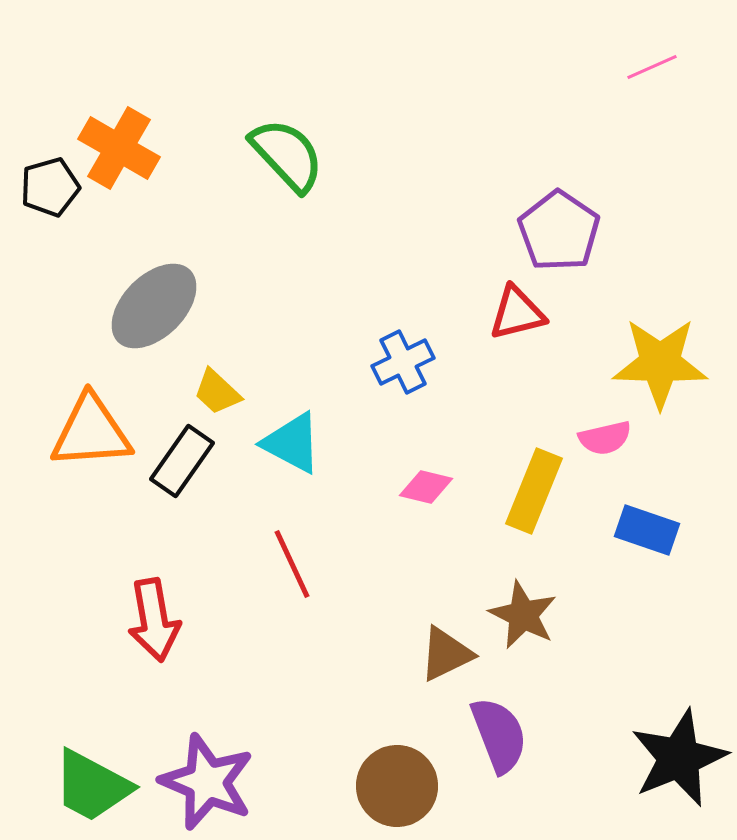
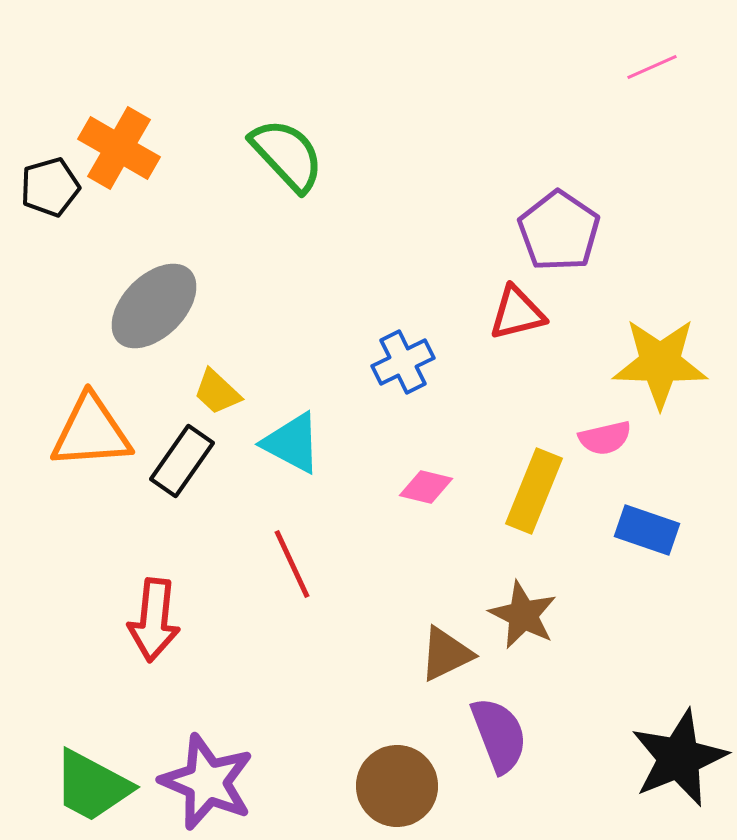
red arrow: rotated 16 degrees clockwise
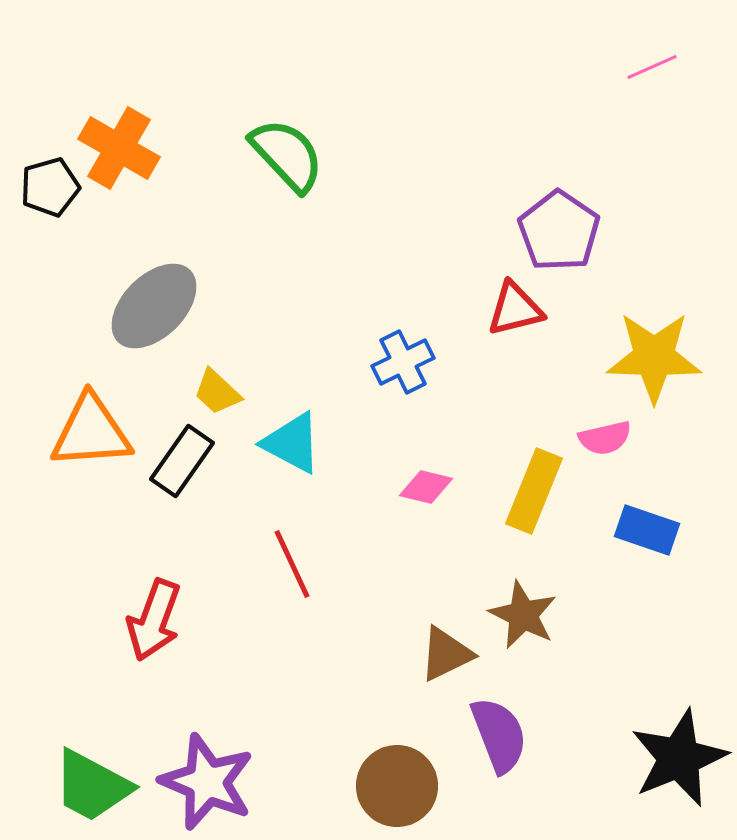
red triangle: moved 2 px left, 4 px up
yellow star: moved 6 px left, 6 px up
red arrow: rotated 14 degrees clockwise
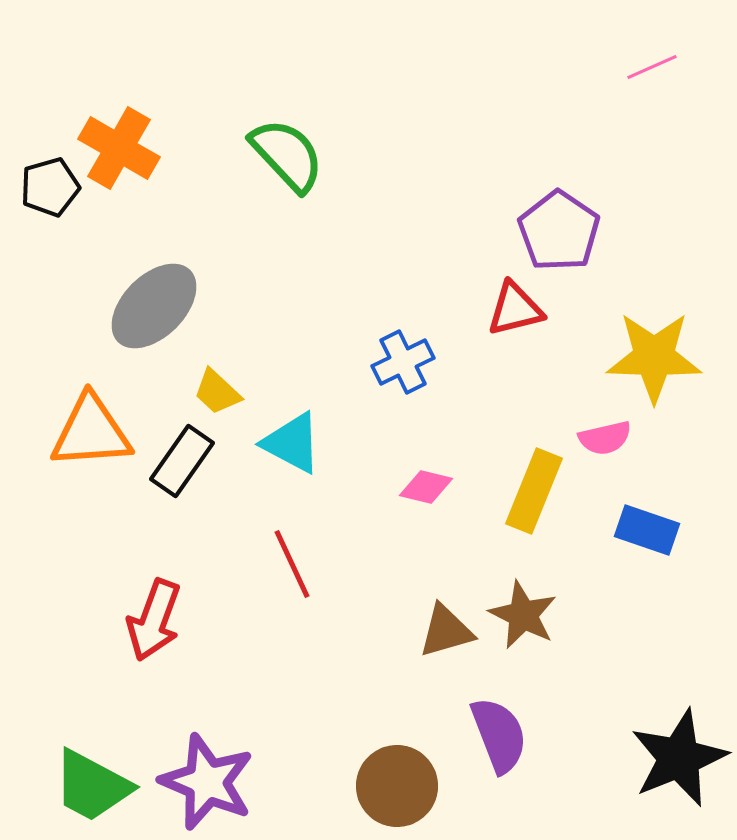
brown triangle: moved 23 px up; rotated 10 degrees clockwise
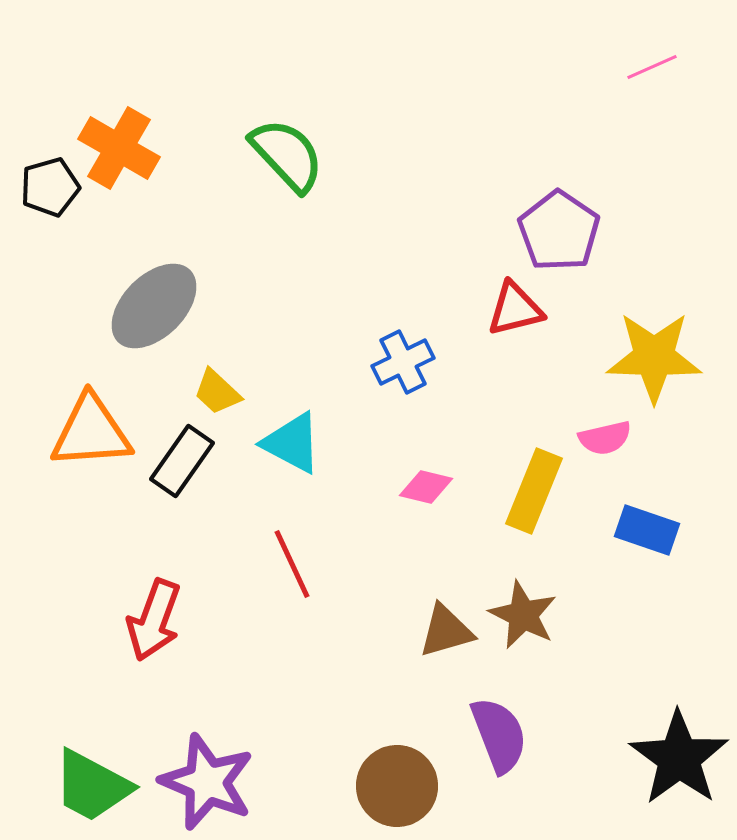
black star: rotated 14 degrees counterclockwise
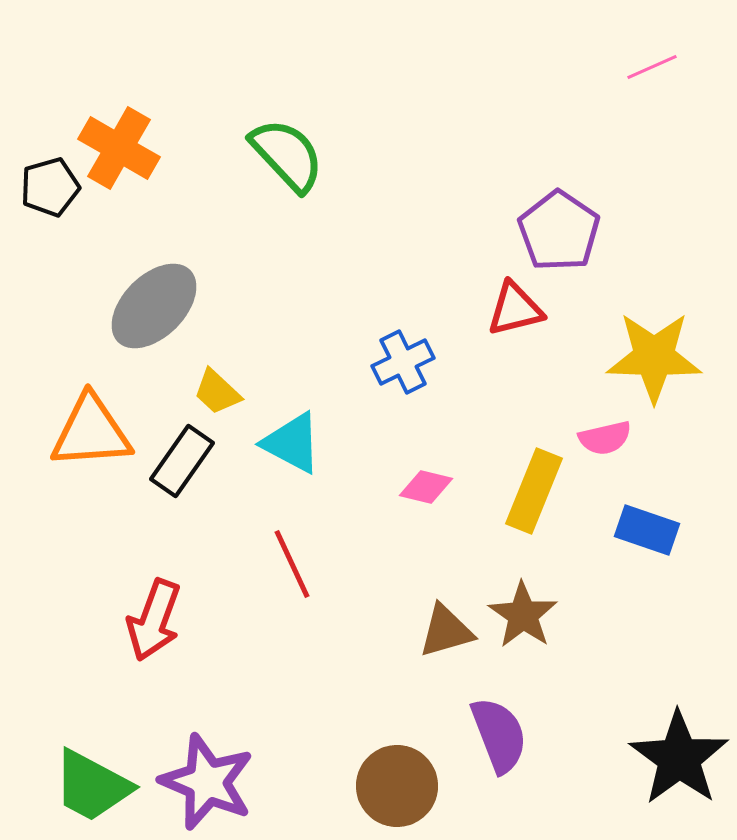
brown star: rotated 8 degrees clockwise
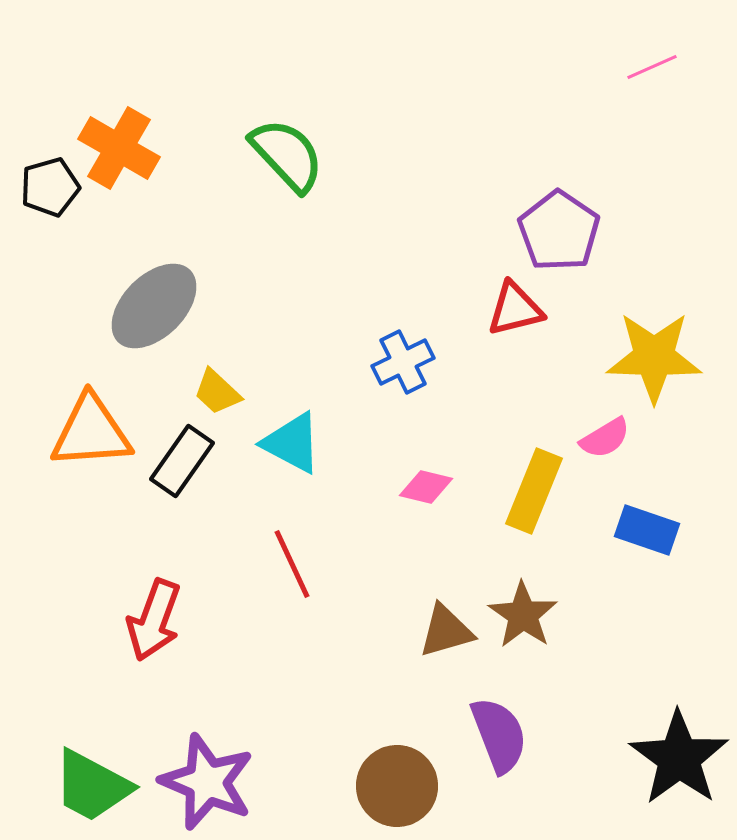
pink semicircle: rotated 18 degrees counterclockwise
